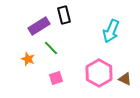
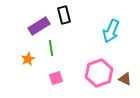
green line: rotated 35 degrees clockwise
orange star: rotated 24 degrees clockwise
pink hexagon: rotated 12 degrees clockwise
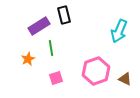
cyan arrow: moved 8 px right
pink hexagon: moved 3 px left, 2 px up
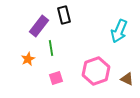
purple rectangle: rotated 20 degrees counterclockwise
brown triangle: moved 2 px right
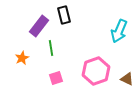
orange star: moved 6 px left, 1 px up
